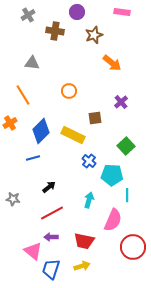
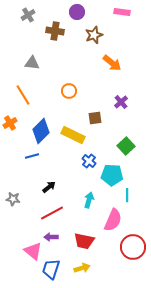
blue line: moved 1 px left, 2 px up
yellow arrow: moved 2 px down
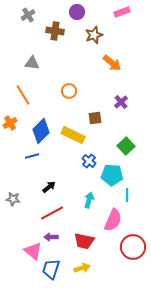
pink rectangle: rotated 28 degrees counterclockwise
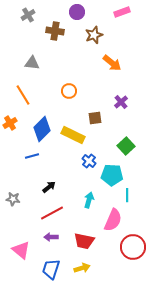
blue diamond: moved 1 px right, 2 px up
pink triangle: moved 12 px left, 1 px up
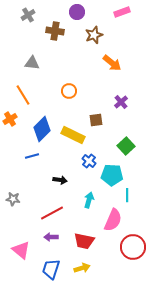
brown square: moved 1 px right, 2 px down
orange cross: moved 4 px up
black arrow: moved 11 px right, 7 px up; rotated 48 degrees clockwise
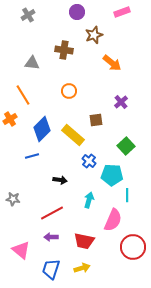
brown cross: moved 9 px right, 19 px down
yellow rectangle: rotated 15 degrees clockwise
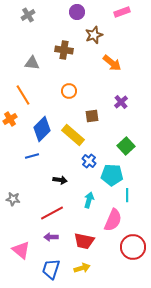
brown square: moved 4 px left, 4 px up
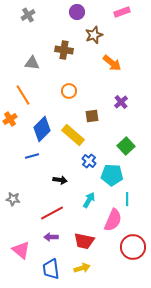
cyan line: moved 4 px down
cyan arrow: rotated 14 degrees clockwise
blue trapezoid: rotated 25 degrees counterclockwise
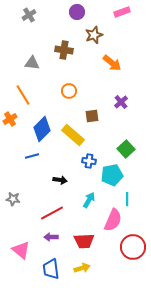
gray cross: moved 1 px right
green square: moved 3 px down
blue cross: rotated 32 degrees counterclockwise
cyan pentagon: rotated 15 degrees counterclockwise
red trapezoid: rotated 15 degrees counterclockwise
